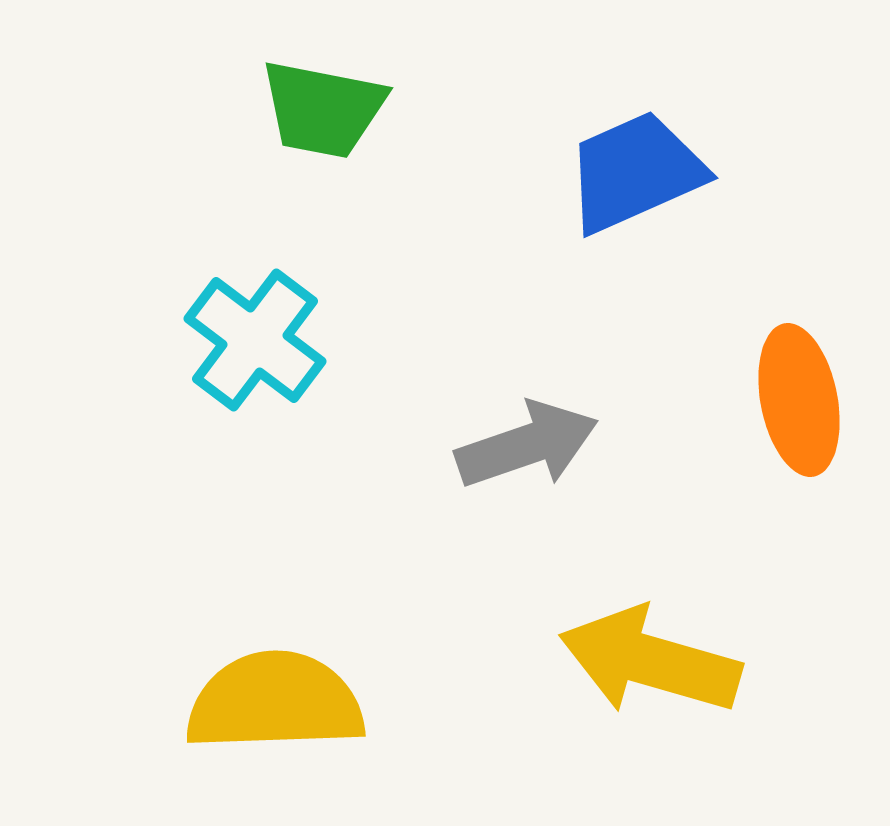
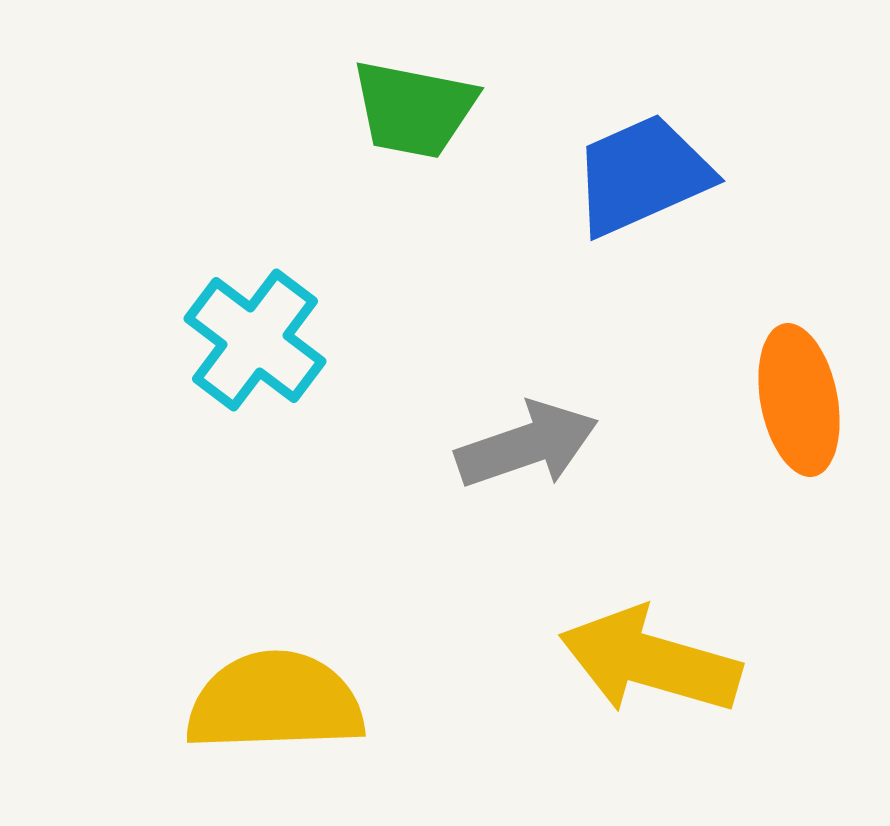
green trapezoid: moved 91 px right
blue trapezoid: moved 7 px right, 3 px down
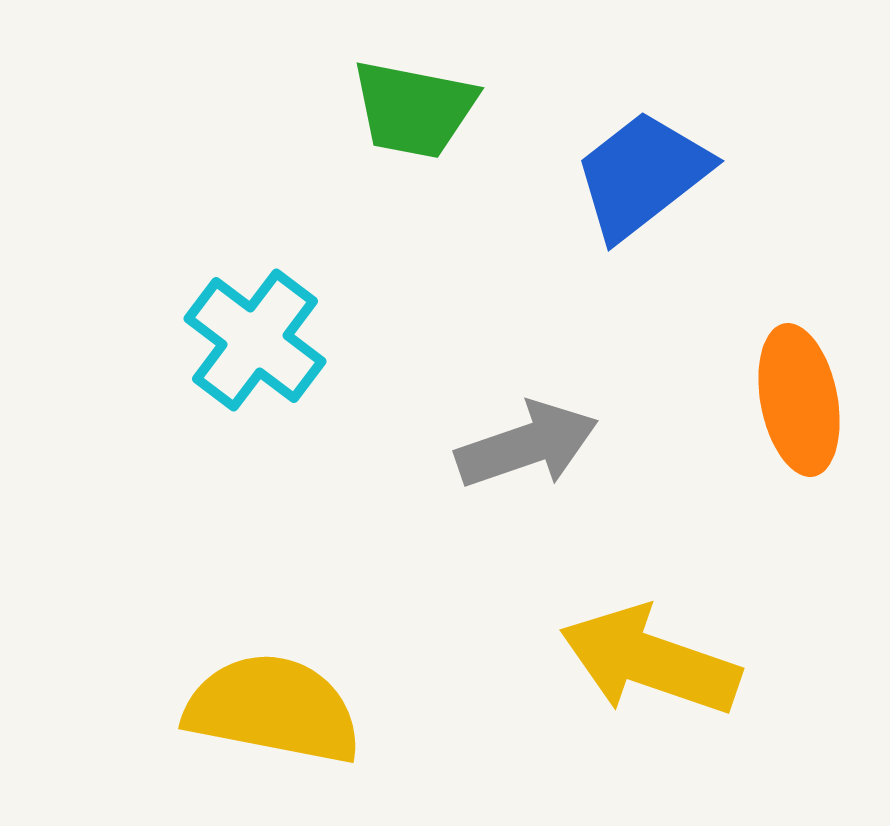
blue trapezoid: rotated 14 degrees counterclockwise
yellow arrow: rotated 3 degrees clockwise
yellow semicircle: moved 2 px left, 7 px down; rotated 13 degrees clockwise
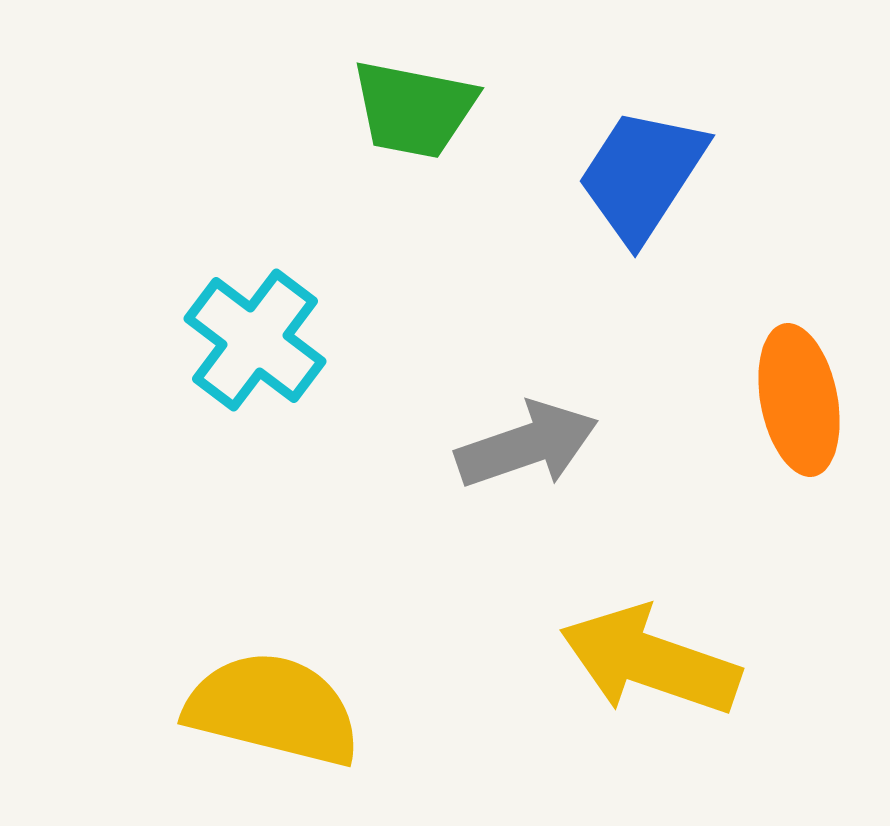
blue trapezoid: rotated 19 degrees counterclockwise
yellow semicircle: rotated 3 degrees clockwise
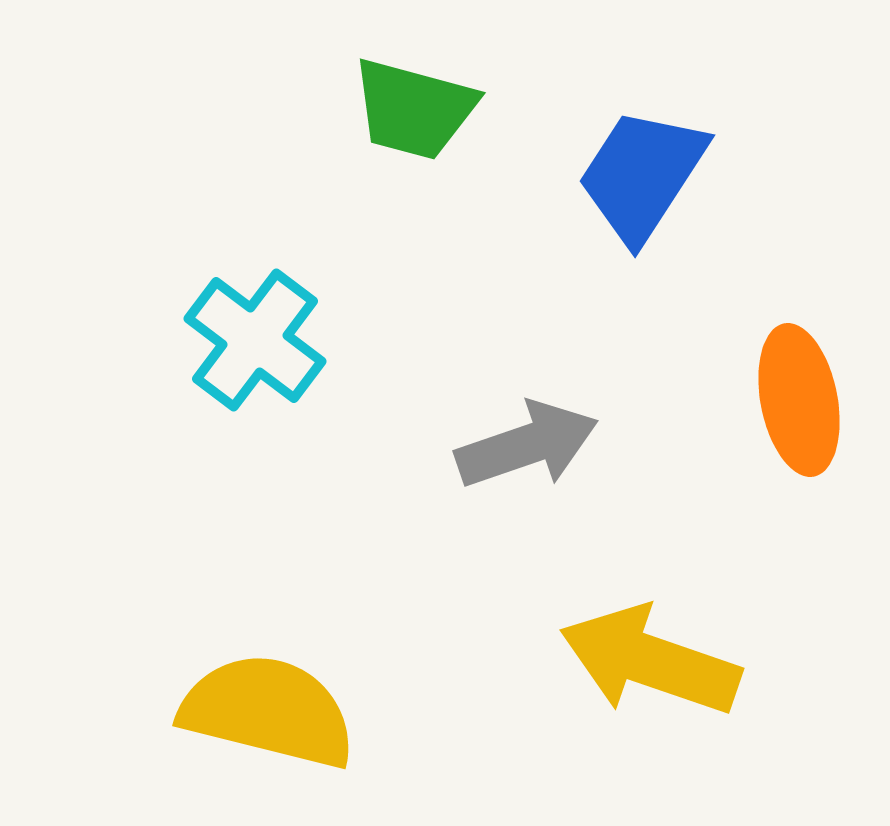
green trapezoid: rotated 4 degrees clockwise
yellow semicircle: moved 5 px left, 2 px down
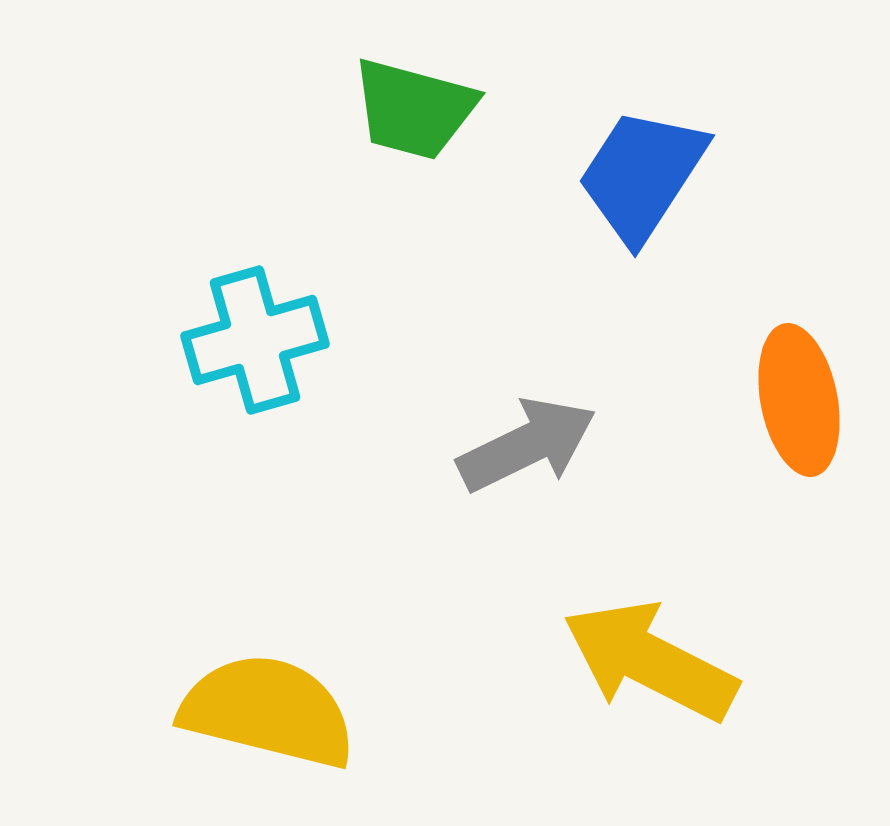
cyan cross: rotated 37 degrees clockwise
gray arrow: rotated 7 degrees counterclockwise
yellow arrow: rotated 8 degrees clockwise
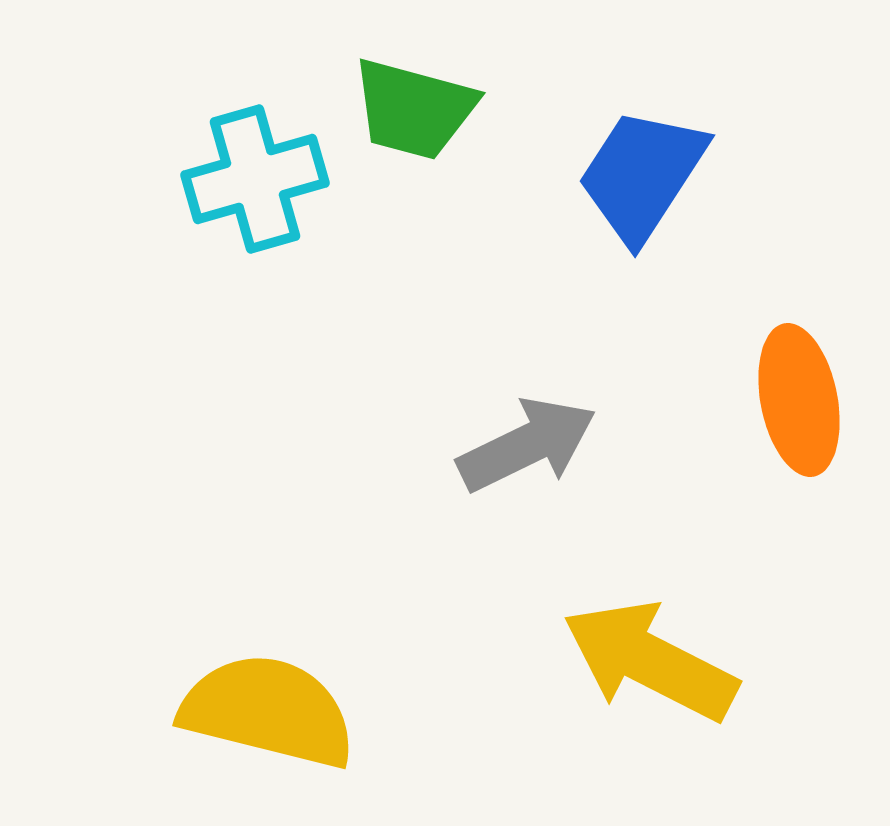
cyan cross: moved 161 px up
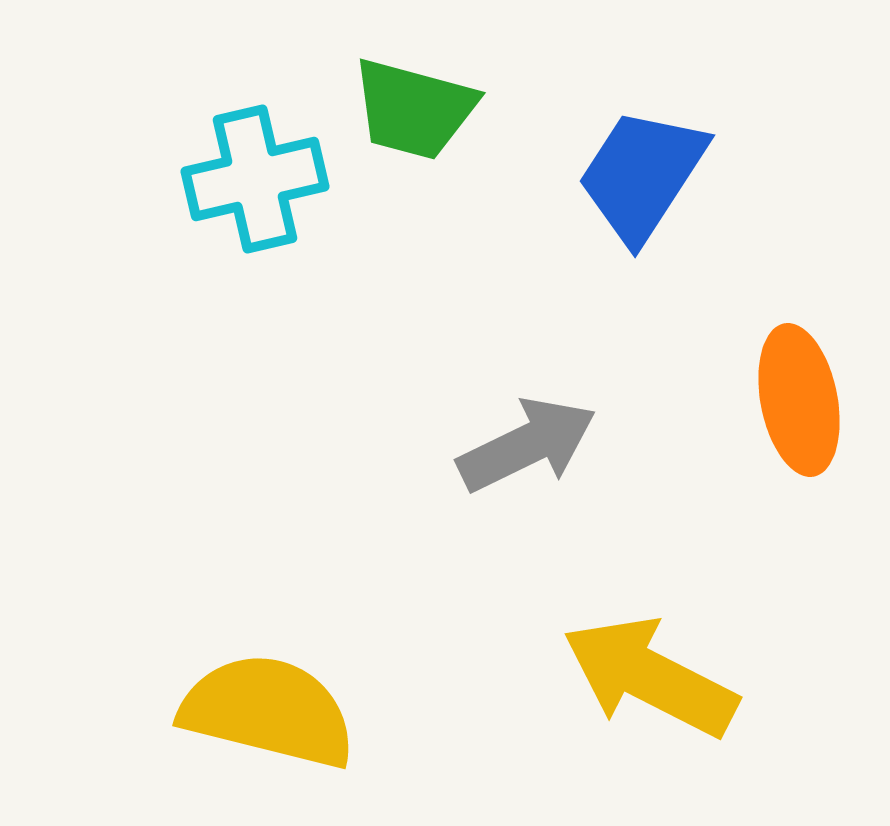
cyan cross: rotated 3 degrees clockwise
yellow arrow: moved 16 px down
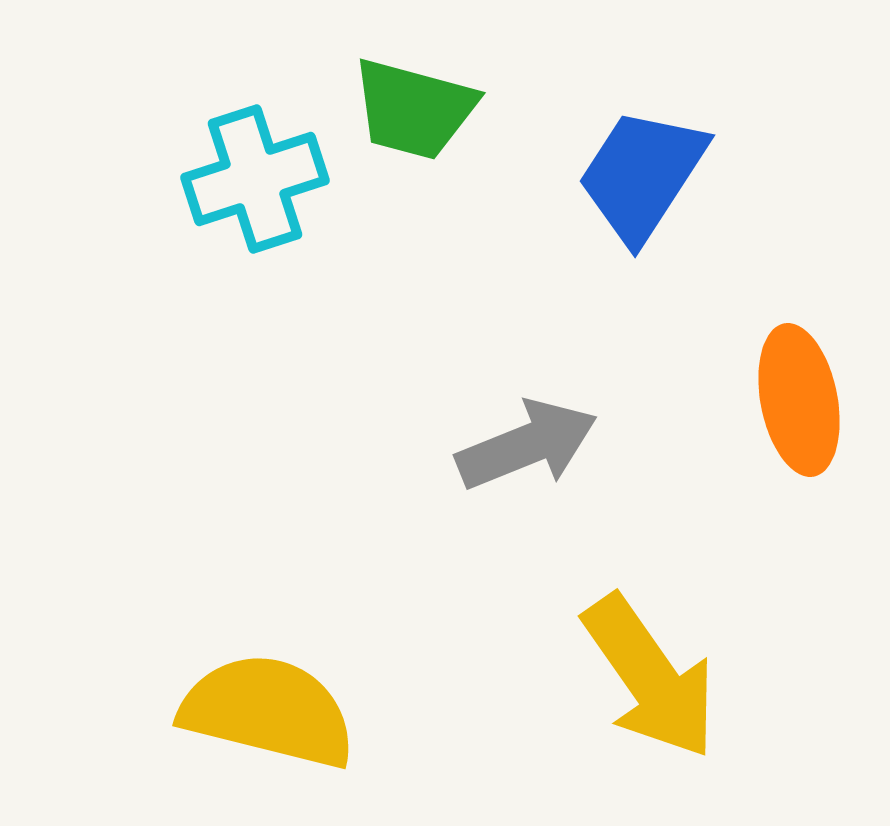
cyan cross: rotated 5 degrees counterclockwise
gray arrow: rotated 4 degrees clockwise
yellow arrow: rotated 152 degrees counterclockwise
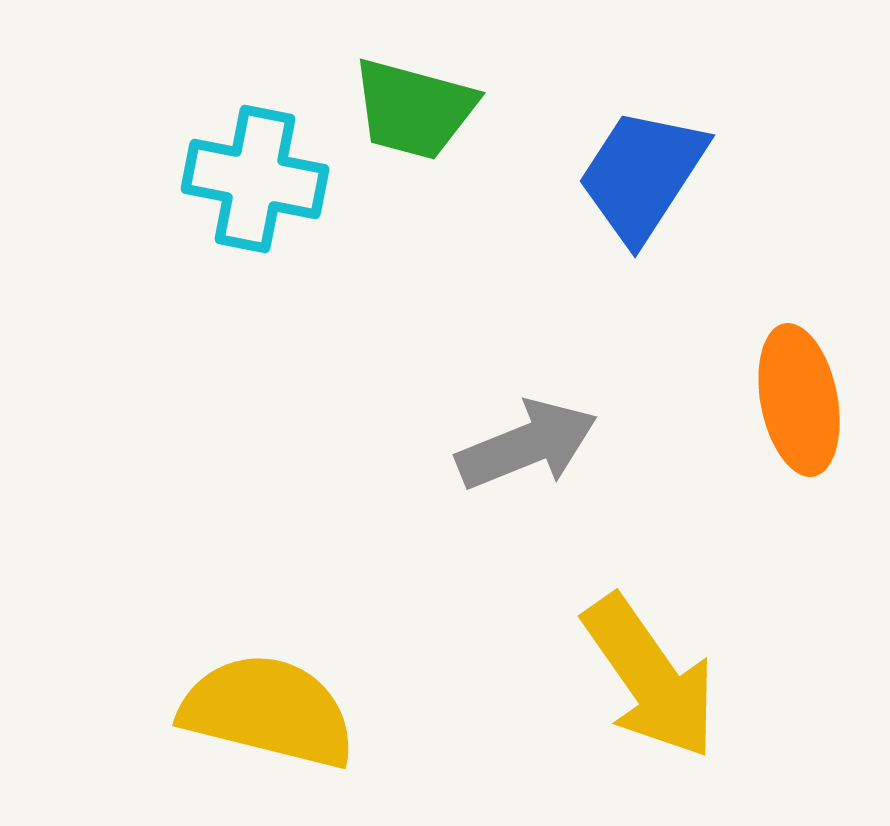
cyan cross: rotated 29 degrees clockwise
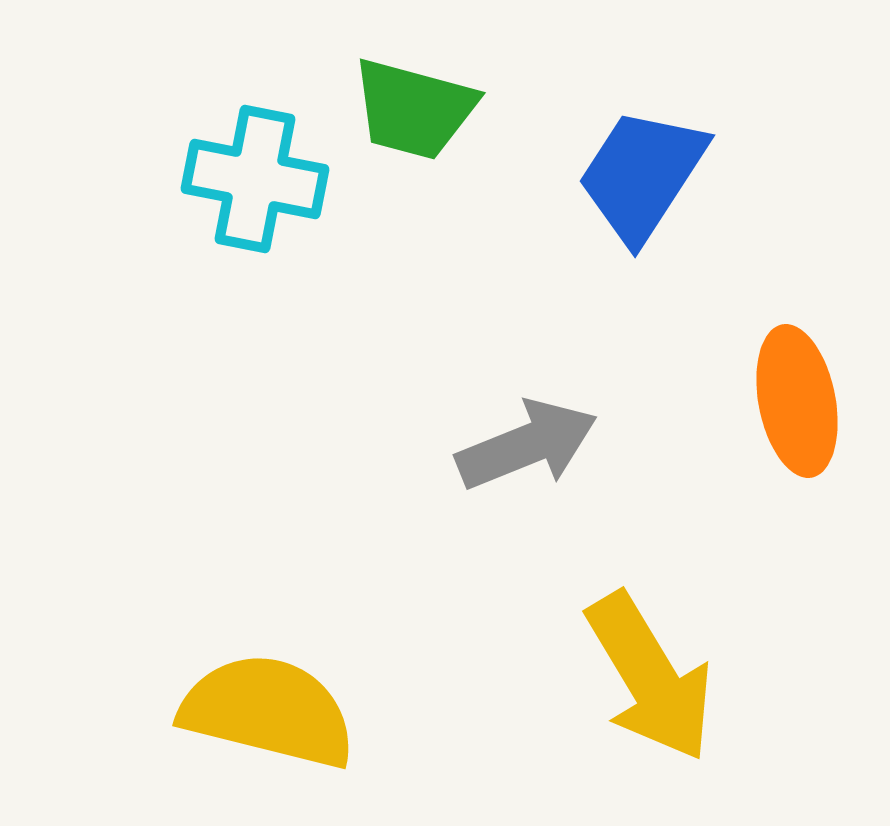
orange ellipse: moved 2 px left, 1 px down
yellow arrow: rotated 4 degrees clockwise
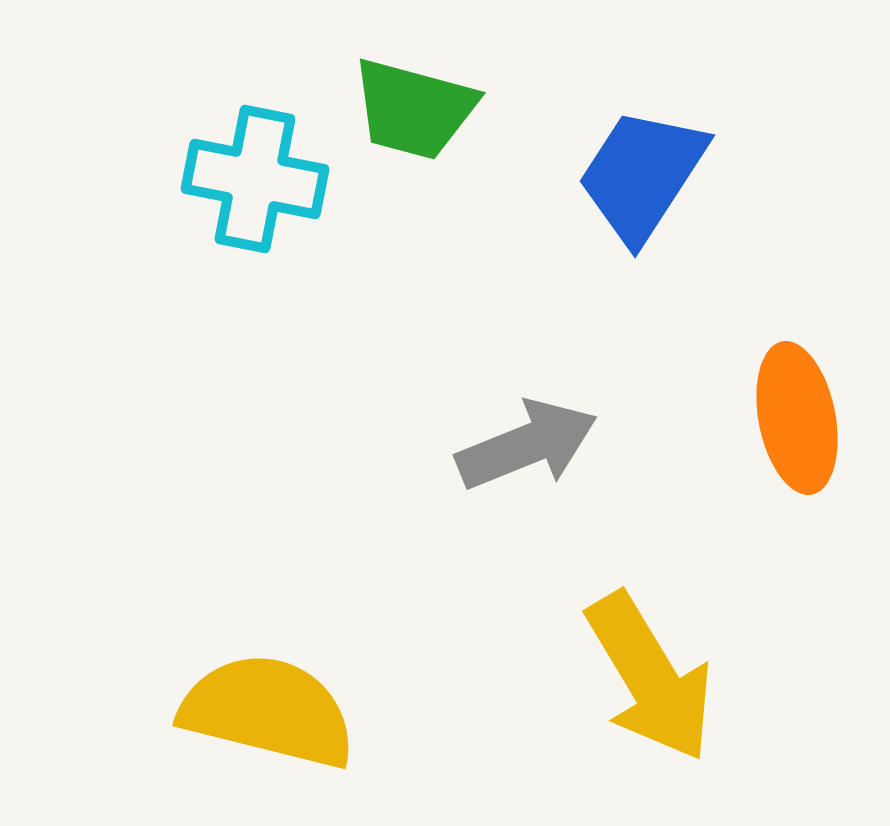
orange ellipse: moved 17 px down
